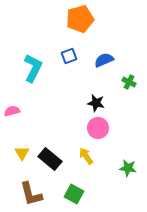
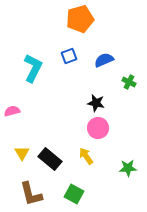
green star: rotated 12 degrees counterclockwise
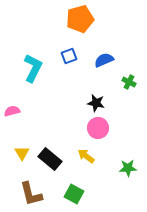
yellow arrow: rotated 18 degrees counterclockwise
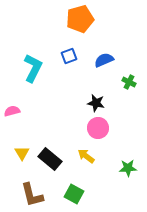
brown L-shape: moved 1 px right, 1 px down
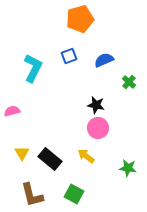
green cross: rotated 16 degrees clockwise
black star: moved 2 px down
green star: rotated 12 degrees clockwise
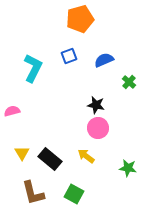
brown L-shape: moved 1 px right, 2 px up
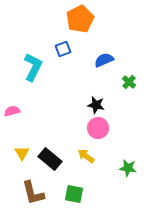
orange pentagon: rotated 12 degrees counterclockwise
blue square: moved 6 px left, 7 px up
cyan L-shape: moved 1 px up
green square: rotated 18 degrees counterclockwise
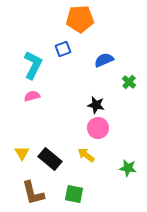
orange pentagon: rotated 24 degrees clockwise
cyan L-shape: moved 2 px up
pink semicircle: moved 20 px right, 15 px up
yellow arrow: moved 1 px up
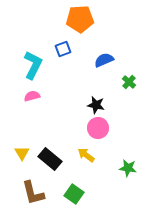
green square: rotated 24 degrees clockwise
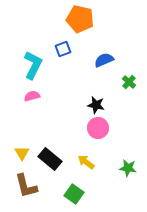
orange pentagon: rotated 16 degrees clockwise
yellow arrow: moved 7 px down
brown L-shape: moved 7 px left, 7 px up
